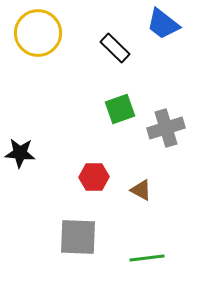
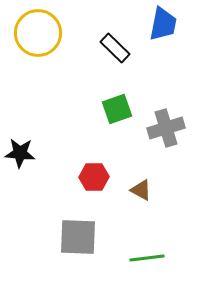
blue trapezoid: rotated 117 degrees counterclockwise
green square: moved 3 px left
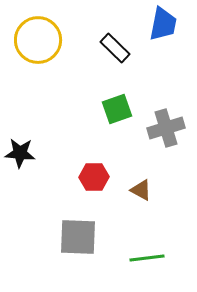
yellow circle: moved 7 px down
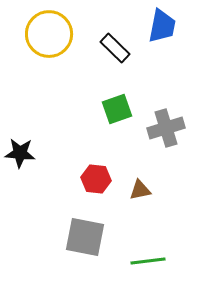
blue trapezoid: moved 1 px left, 2 px down
yellow circle: moved 11 px right, 6 px up
red hexagon: moved 2 px right, 2 px down; rotated 8 degrees clockwise
brown triangle: moved 1 px left; rotated 40 degrees counterclockwise
gray square: moved 7 px right; rotated 9 degrees clockwise
green line: moved 1 px right, 3 px down
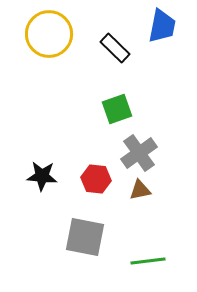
gray cross: moved 27 px left, 25 px down; rotated 18 degrees counterclockwise
black star: moved 22 px right, 23 px down
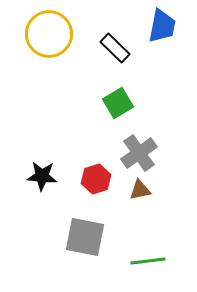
green square: moved 1 px right, 6 px up; rotated 12 degrees counterclockwise
red hexagon: rotated 24 degrees counterclockwise
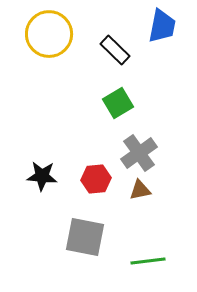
black rectangle: moved 2 px down
red hexagon: rotated 12 degrees clockwise
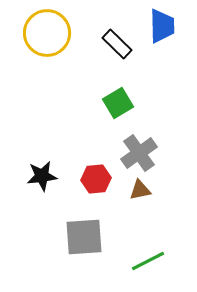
blue trapezoid: rotated 12 degrees counterclockwise
yellow circle: moved 2 px left, 1 px up
black rectangle: moved 2 px right, 6 px up
black star: rotated 12 degrees counterclockwise
gray square: moved 1 px left; rotated 15 degrees counterclockwise
green line: rotated 20 degrees counterclockwise
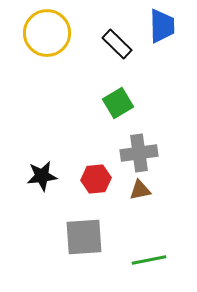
gray cross: rotated 27 degrees clockwise
green line: moved 1 px right, 1 px up; rotated 16 degrees clockwise
